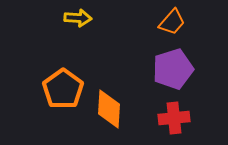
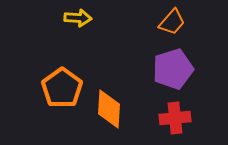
orange pentagon: moved 1 px left, 1 px up
red cross: moved 1 px right
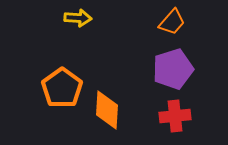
orange diamond: moved 2 px left, 1 px down
red cross: moved 2 px up
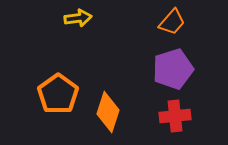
yellow arrow: rotated 12 degrees counterclockwise
orange pentagon: moved 4 px left, 6 px down
orange diamond: moved 1 px right, 2 px down; rotated 15 degrees clockwise
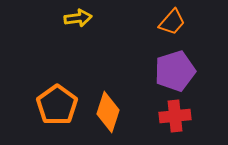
purple pentagon: moved 2 px right, 2 px down
orange pentagon: moved 1 px left, 11 px down
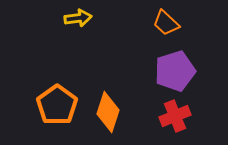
orange trapezoid: moved 6 px left, 1 px down; rotated 92 degrees clockwise
red cross: rotated 16 degrees counterclockwise
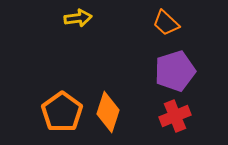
orange pentagon: moved 5 px right, 7 px down
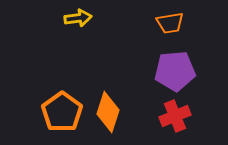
orange trapezoid: moved 4 px right; rotated 52 degrees counterclockwise
purple pentagon: rotated 12 degrees clockwise
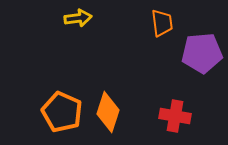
orange trapezoid: moved 8 px left; rotated 88 degrees counterclockwise
purple pentagon: moved 27 px right, 18 px up
orange pentagon: rotated 12 degrees counterclockwise
red cross: rotated 32 degrees clockwise
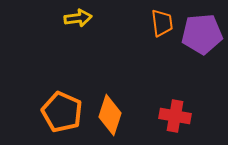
purple pentagon: moved 19 px up
orange diamond: moved 2 px right, 3 px down
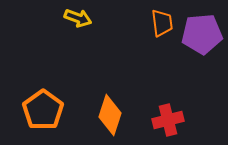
yellow arrow: rotated 28 degrees clockwise
orange pentagon: moved 19 px left, 2 px up; rotated 12 degrees clockwise
red cross: moved 7 px left, 4 px down; rotated 24 degrees counterclockwise
